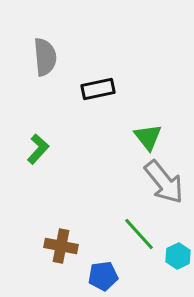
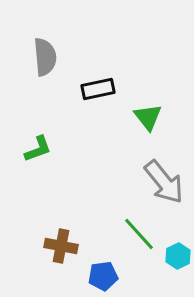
green triangle: moved 20 px up
green L-shape: rotated 28 degrees clockwise
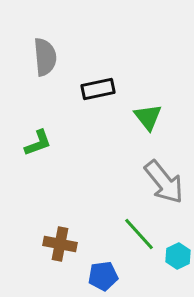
green L-shape: moved 6 px up
brown cross: moved 1 px left, 2 px up
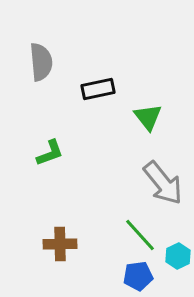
gray semicircle: moved 4 px left, 5 px down
green L-shape: moved 12 px right, 10 px down
gray arrow: moved 1 px left, 1 px down
green line: moved 1 px right, 1 px down
brown cross: rotated 12 degrees counterclockwise
blue pentagon: moved 35 px right
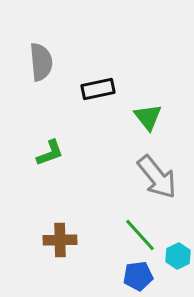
gray arrow: moved 6 px left, 6 px up
brown cross: moved 4 px up
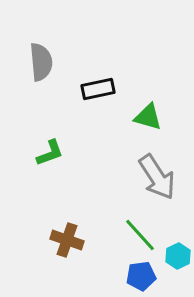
green triangle: rotated 36 degrees counterclockwise
gray arrow: rotated 6 degrees clockwise
brown cross: moved 7 px right; rotated 20 degrees clockwise
blue pentagon: moved 3 px right
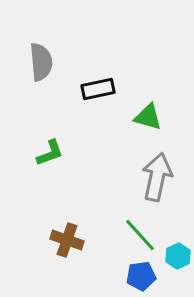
gray arrow: rotated 135 degrees counterclockwise
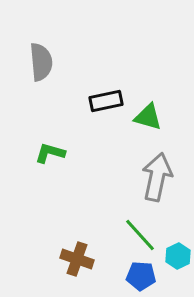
black rectangle: moved 8 px right, 12 px down
green L-shape: rotated 144 degrees counterclockwise
brown cross: moved 10 px right, 19 px down
blue pentagon: rotated 12 degrees clockwise
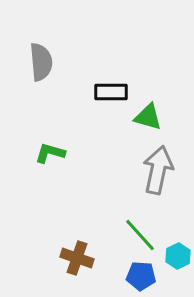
black rectangle: moved 5 px right, 9 px up; rotated 12 degrees clockwise
gray arrow: moved 1 px right, 7 px up
brown cross: moved 1 px up
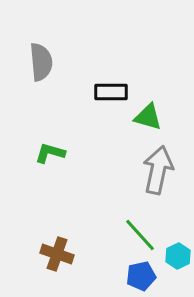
brown cross: moved 20 px left, 4 px up
blue pentagon: rotated 16 degrees counterclockwise
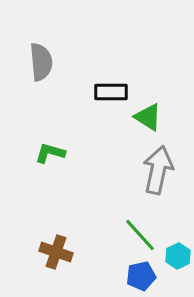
green triangle: rotated 16 degrees clockwise
brown cross: moved 1 px left, 2 px up
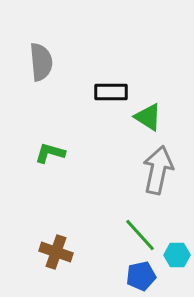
cyan hexagon: moved 1 px left, 1 px up; rotated 25 degrees clockwise
